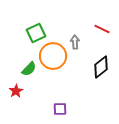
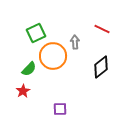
red star: moved 7 px right
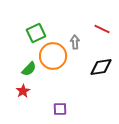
black diamond: rotated 30 degrees clockwise
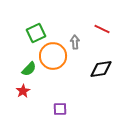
black diamond: moved 2 px down
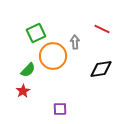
green semicircle: moved 1 px left, 1 px down
